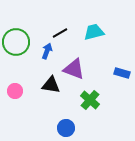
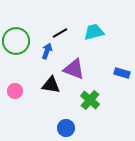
green circle: moved 1 px up
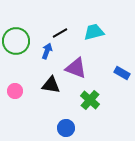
purple triangle: moved 2 px right, 1 px up
blue rectangle: rotated 14 degrees clockwise
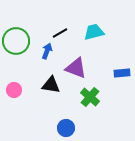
blue rectangle: rotated 35 degrees counterclockwise
pink circle: moved 1 px left, 1 px up
green cross: moved 3 px up
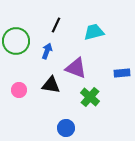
black line: moved 4 px left, 8 px up; rotated 35 degrees counterclockwise
pink circle: moved 5 px right
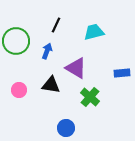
purple triangle: rotated 10 degrees clockwise
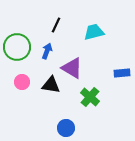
green circle: moved 1 px right, 6 px down
purple triangle: moved 4 px left
pink circle: moved 3 px right, 8 px up
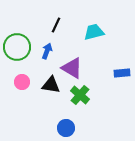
green cross: moved 10 px left, 2 px up
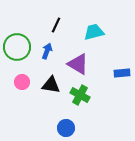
purple triangle: moved 6 px right, 4 px up
green cross: rotated 12 degrees counterclockwise
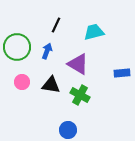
blue circle: moved 2 px right, 2 px down
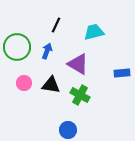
pink circle: moved 2 px right, 1 px down
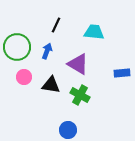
cyan trapezoid: rotated 20 degrees clockwise
pink circle: moved 6 px up
